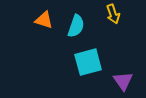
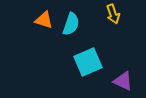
cyan semicircle: moved 5 px left, 2 px up
cyan square: rotated 8 degrees counterclockwise
purple triangle: rotated 30 degrees counterclockwise
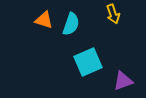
purple triangle: rotated 45 degrees counterclockwise
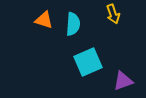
cyan semicircle: moved 2 px right; rotated 15 degrees counterclockwise
